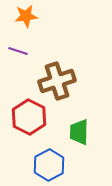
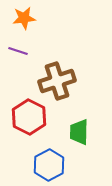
orange star: moved 2 px left, 2 px down
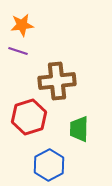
orange star: moved 2 px left, 7 px down
brown cross: rotated 12 degrees clockwise
red hexagon: rotated 16 degrees clockwise
green trapezoid: moved 3 px up
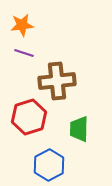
purple line: moved 6 px right, 2 px down
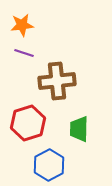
red hexagon: moved 1 px left, 6 px down
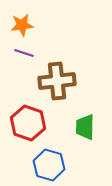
red hexagon: rotated 24 degrees counterclockwise
green trapezoid: moved 6 px right, 2 px up
blue hexagon: rotated 16 degrees counterclockwise
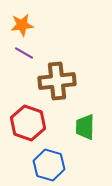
purple line: rotated 12 degrees clockwise
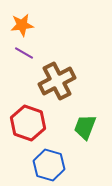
brown cross: rotated 21 degrees counterclockwise
green trapezoid: rotated 20 degrees clockwise
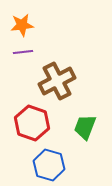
purple line: moved 1 px left, 1 px up; rotated 36 degrees counterclockwise
red hexagon: moved 4 px right
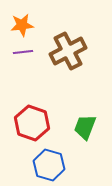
brown cross: moved 11 px right, 30 px up
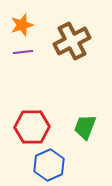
orange star: rotated 10 degrees counterclockwise
brown cross: moved 4 px right, 10 px up
red hexagon: moved 4 px down; rotated 20 degrees counterclockwise
blue hexagon: rotated 20 degrees clockwise
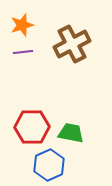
brown cross: moved 3 px down
green trapezoid: moved 14 px left, 6 px down; rotated 80 degrees clockwise
